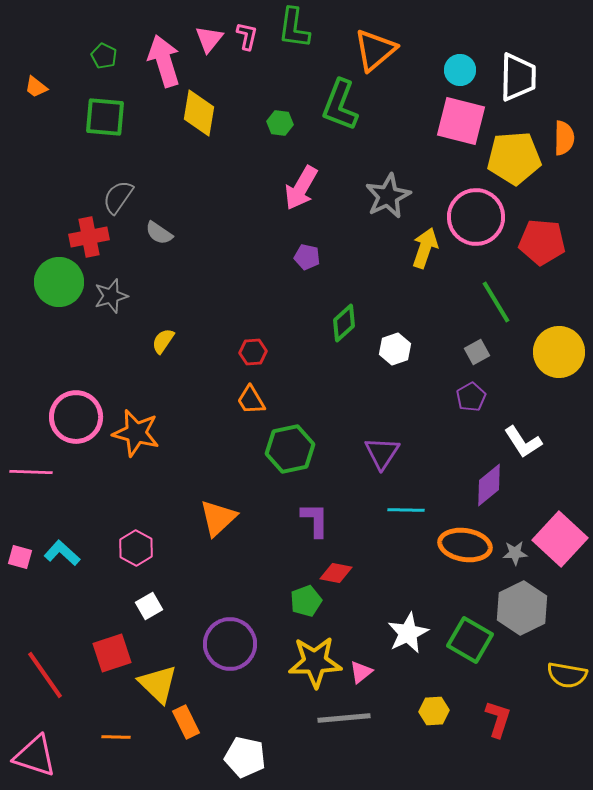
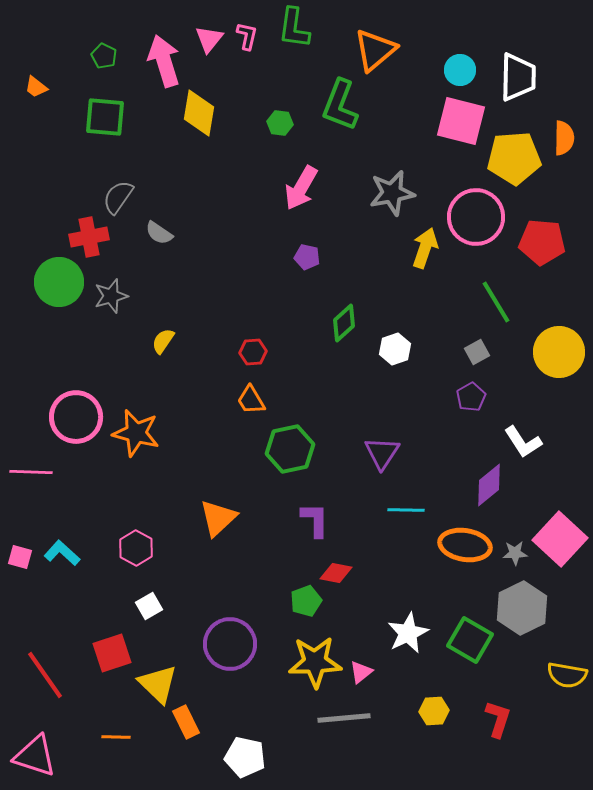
gray star at (388, 196): moved 4 px right, 3 px up; rotated 15 degrees clockwise
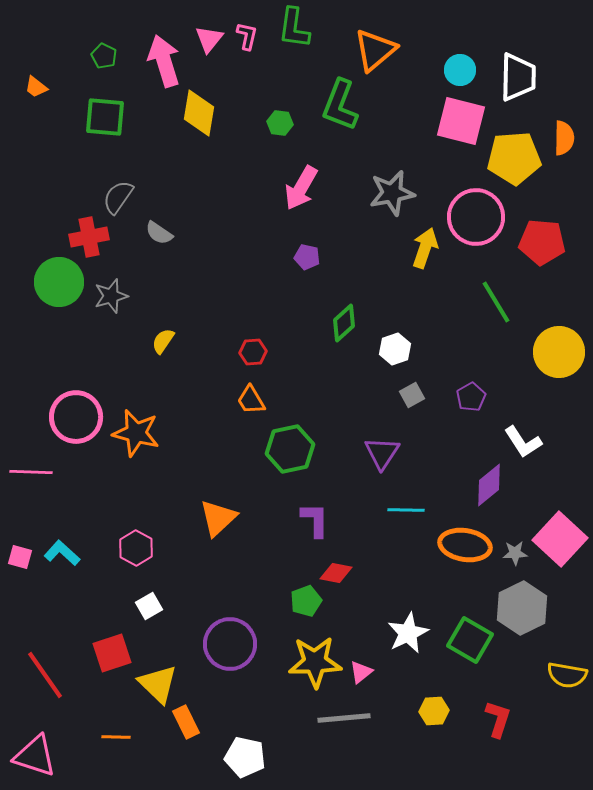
gray square at (477, 352): moved 65 px left, 43 px down
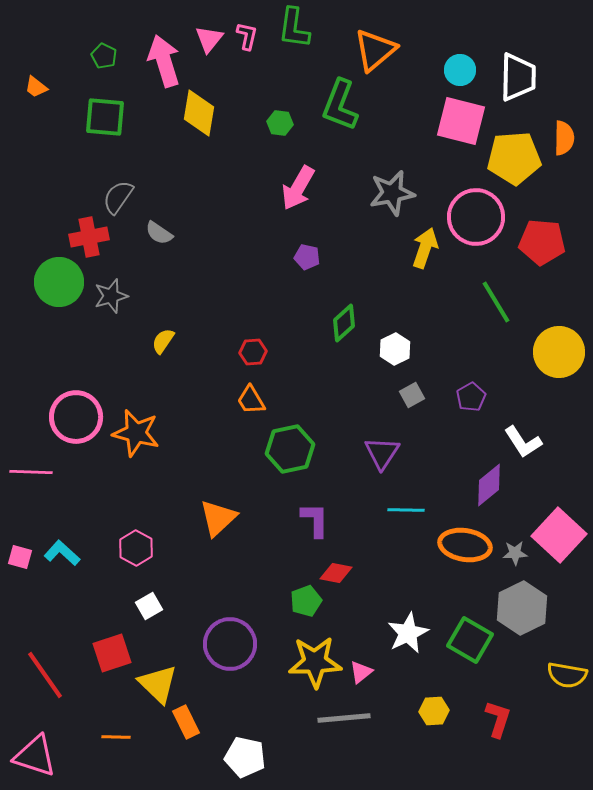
pink arrow at (301, 188): moved 3 px left
white hexagon at (395, 349): rotated 8 degrees counterclockwise
pink square at (560, 539): moved 1 px left, 4 px up
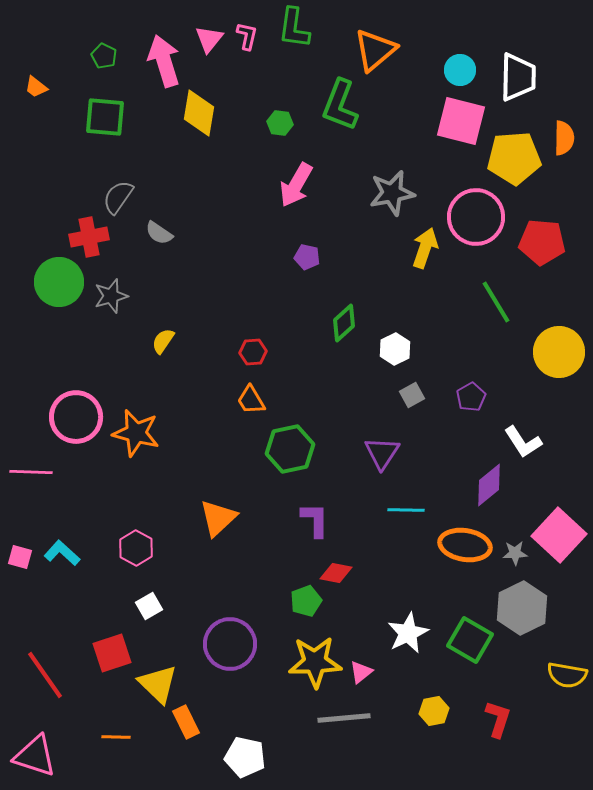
pink arrow at (298, 188): moved 2 px left, 3 px up
yellow hexagon at (434, 711): rotated 8 degrees counterclockwise
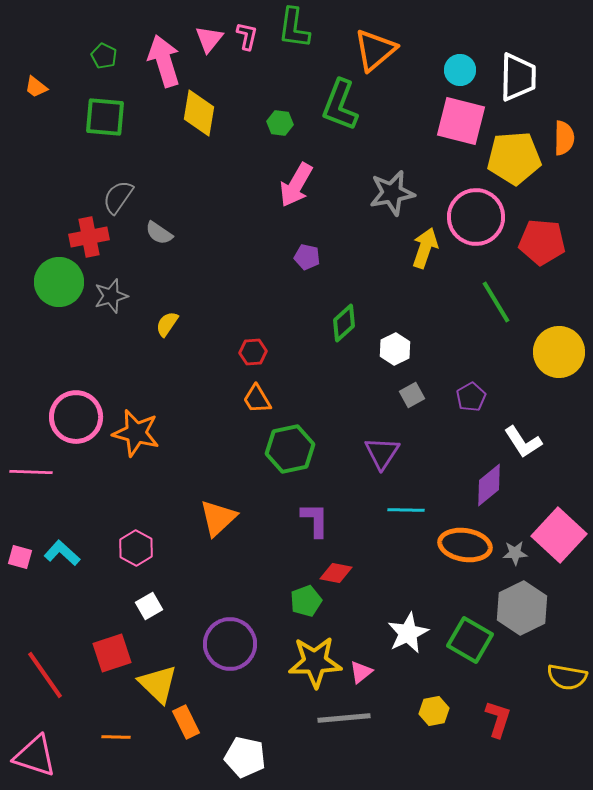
yellow semicircle at (163, 341): moved 4 px right, 17 px up
orange trapezoid at (251, 400): moved 6 px right, 1 px up
yellow semicircle at (567, 675): moved 2 px down
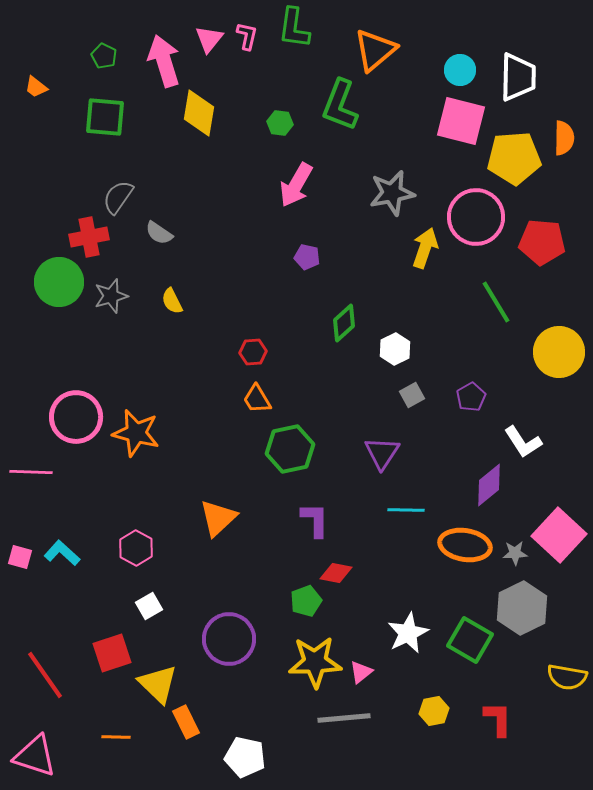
yellow semicircle at (167, 324): moved 5 px right, 23 px up; rotated 60 degrees counterclockwise
purple circle at (230, 644): moved 1 px left, 5 px up
red L-shape at (498, 719): rotated 18 degrees counterclockwise
